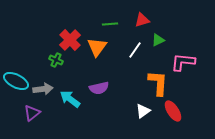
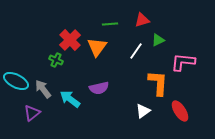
white line: moved 1 px right, 1 px down
gray arrow: rotated 120 degrees counterclockwise
red ellipse: moved 7 px right
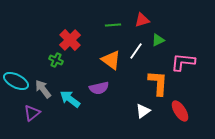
green line: moved 3 px right, 1 px down
orange triangle: moved 14 px right, 13 px down; rotated 30 degrees counterclockwise
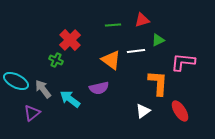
white line: rotated 48 degrees clockwise
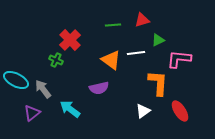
white line: moved 2 px down
pink L-shape: moved 4 px left, 3 px up
cyan ellipse: moved 1 px up
cyan arrow: moved 10 px down
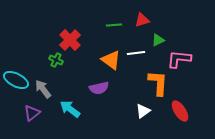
green line: moved 1 px right
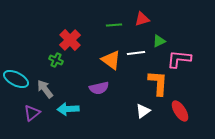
red triangle: moved 1 px up
green triangle: moved 1 px right, 1 px down
cyan ellipse: moved 1 px up
gray arrow: moved 2 px right
cyan arrow: moved 2 px left; rotated 40 degrees counterclockwise
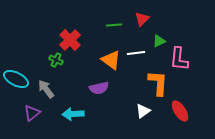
red triangle: rotated 28 degrees counterclockwise
pink L-shape: rotated 90 degrees counterclockwise
gray arrow: moved 1 px right
cyan arrow: moved 5 px right, 5 px down
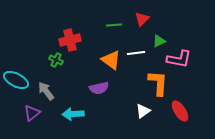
red cross: rotated 30 degrees clockwise
pink L-shape: rotated 85 degrees counterclockwise
cyan ellipse: moved 1 px down
gray arrow: moved 2 px down
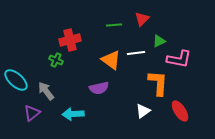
cyan ellipse: rotated 15 degrees clockwise
